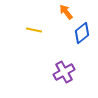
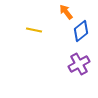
blue diamond: moved 1 px left, 2 px up
purple cross: moved 15 px right, 8 px up
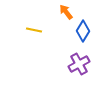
blue diamond: moved 2 px right; rotated 20 degrees counterclockwise
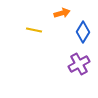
orange arrow: moved 4 px left, 1 px down; rotated 112 degrees clockwise
blue diamond: moved 1 px down
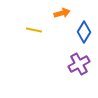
blue diamond: moved 1 px right
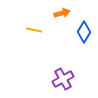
purple cross: moved 16 px left, 15 px down
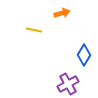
blue diamond: moved 23 px down
purple cross: moved 5 px right, 5 px down
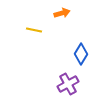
blue diamond: moved 3 px left, 1 px up
